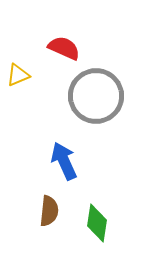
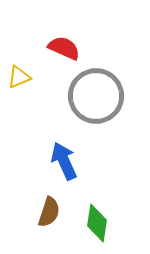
yellow triangle: moved 1 px right, 2 px down
brown semicircle: moved 1 px down; rotated 12 degrees clockwise
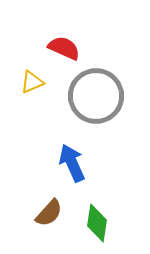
yellow triangle: moved 13 px right, 5 px down
blue arrow: moved 8 px right, 2 px down
brown semicircle: moved 1 px down; rotated 24 degrees clockwise
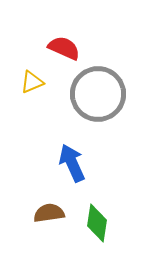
gray circle: moved 2 px right, 2 px up
brown semicircle: rotated 140 degrees counterclockwise
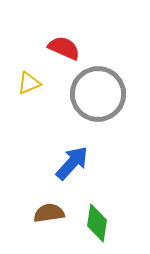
yellow triangle: moved 3 px left, 1 px down
blue arrow: rotated 66 degrees clockwise
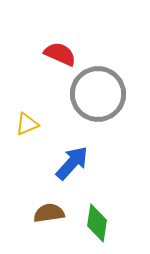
red semicircle: moved 4 px left, 6 px down
yellow triangle: moved 2 px left, 41 px down
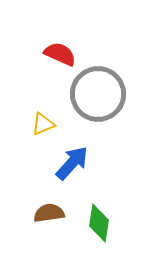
yellow triangle: moved 16 px right
green diamond: moved 2 px right
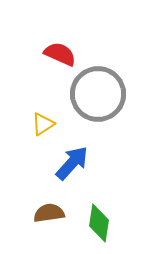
yellow triangle: rotated 10 degrees counterclockwise
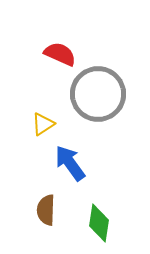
blue arrow: moved 2 px left; rotated 78 degrees counterclockwise
brown semicircle: moved 3 px left, 3 px up; rotated 80 degrees counterclockwise
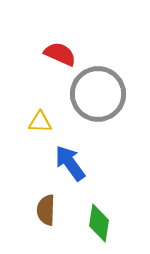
yellow triangle: moved 3 px left, 2 px up; rotated 35 degrees clockwise
